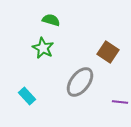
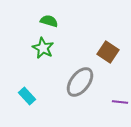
green semicircle: moved 2 px left, 1 px down
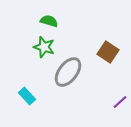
green star: moved 1 px right, 1 px up; rotated 10 degrees counterclockwise
gray ellipse: moved 12 px left, 10 px up
purple line: rotated 49 degrees counterclockwise
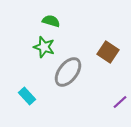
green semicircle: moved 2 px right
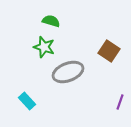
brown square: moved 1 px right, 1 px up
gray ellipse: rotated 32 degrees clockwise
cyan rectangle: moved 5 px down
purple line: rotated 28 degrees counterclockwise
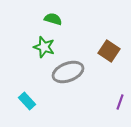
green semicircle: moved 2 px right, 2 px up
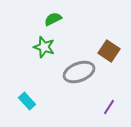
green semicircle: rotated 42 degrees counterclockwise
gray ellipse: moved 11 px right
purple line: moved 11 px left, 5 px down; rotated 14 degrees clockwise
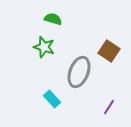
green semicircle: rotated 42 degrees clockwise
gray ellipse: rotated 48 degrees counterclockwise
cyan rectangle: moved 25 px right, 2 px up
